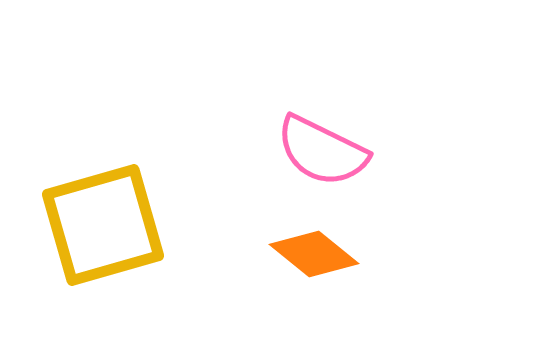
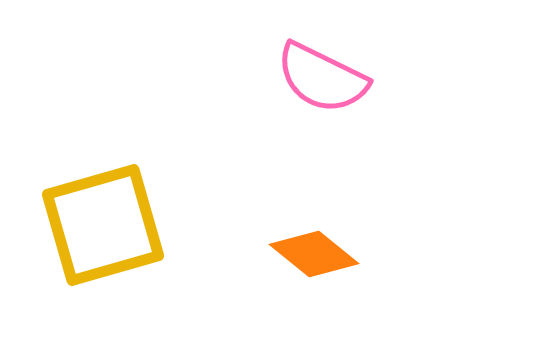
pink semicircle: moved 73 px up
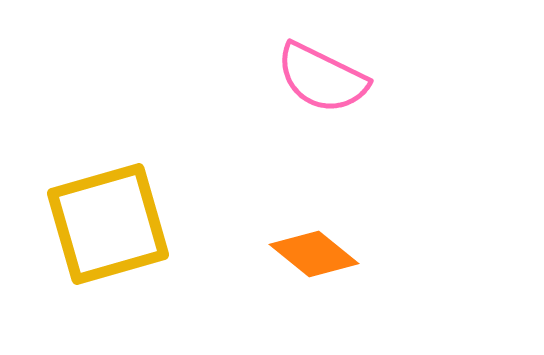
yellow square: moved 5 px right, 1 px up
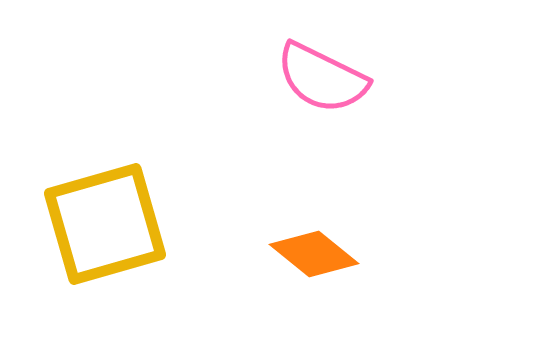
yellow square: moved 3 px left
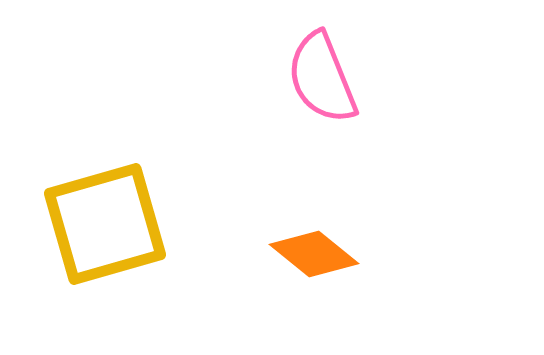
pink semicircle: rotated 42 degrees clockwise
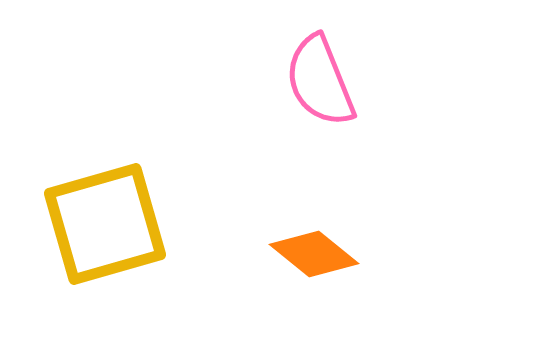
pink semicircle: moved 2 px left, 3 px down
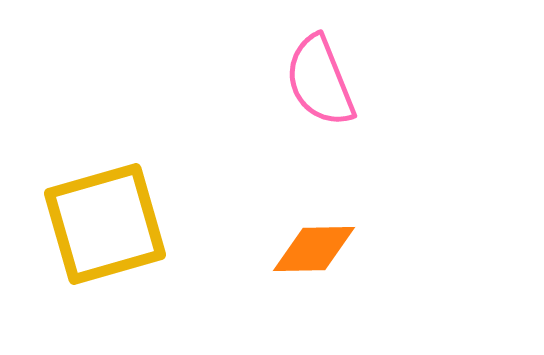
orange diamond: moved 5 px up; rotated 40 degrees counterclockwise
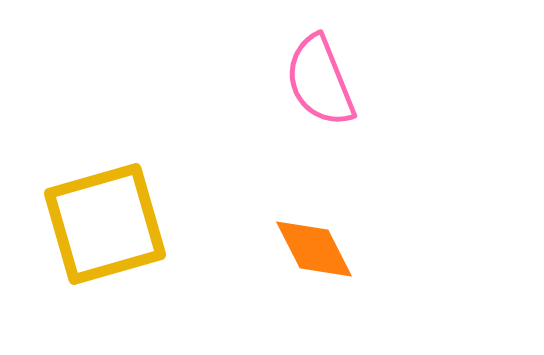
orange diamond: rotated 64 degrees clockwise
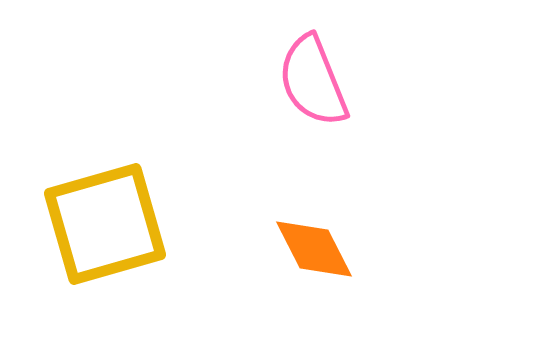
pink semicircle: moved 7 px left
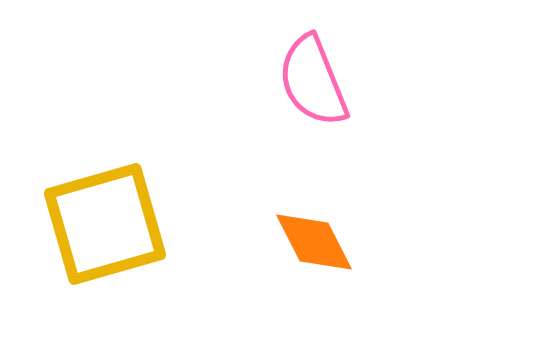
orange diamond: moved 7 px up
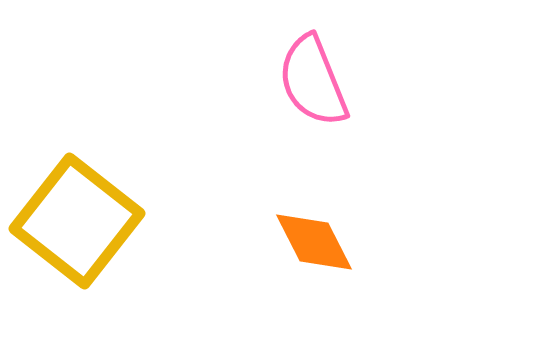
yellow square: moved 28 px left, 3 px up; rotated 36 degrees counterclockwise
